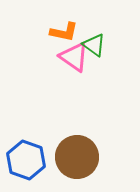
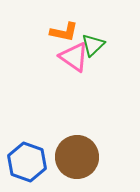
green triangle: moved 1 px left; rotated 40 degrees clockwise
blue hexagon: moved 1 px right, 2 px down
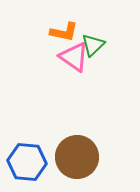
blue hexagon: rotated 15 degrees counterclockwise
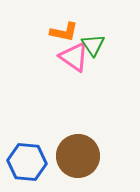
green triangle: rotated 20 degrees counterclockwise
brown circle: moved 1 px right, 1 px up
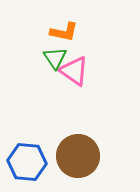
green triangle: moved 38 px left, 13 px down
pink triangle: moved 14 px down
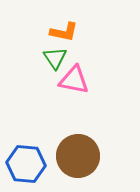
pink triangle: moved 9 px down; rotated 24 degrees counterclockwise
blue hexagon: moved 1 px left, 2 px down
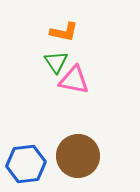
green triangle: moved 1 px right, 4 px down
blue hexagon: rotated 12 degrees counterclockwise
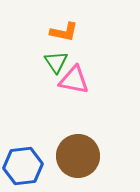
blue hexagon: moved 3 px left, 2 px down
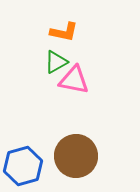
green triangle: rotated 35 degrees clockwise
brown circle: moved 2 px left
blue hexagon: rotated 9 degrees counterclockwise
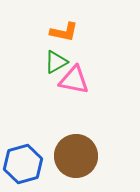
blue hexagon: moved 2 px up
